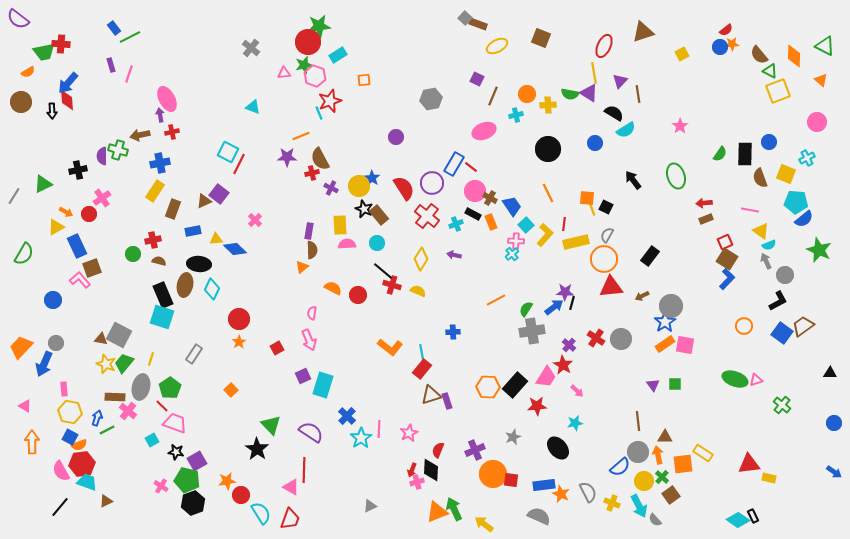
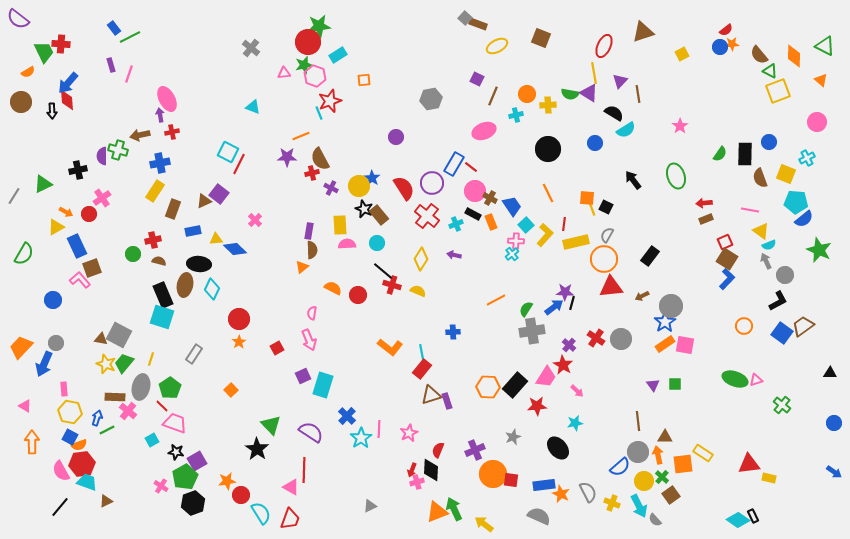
green trapezoid at (44, 52): rotated 105 degrees counterclockwise
green pentagon at (187, 480): moved 2 px left, 3 px up; rotated 30 degrees clockwise
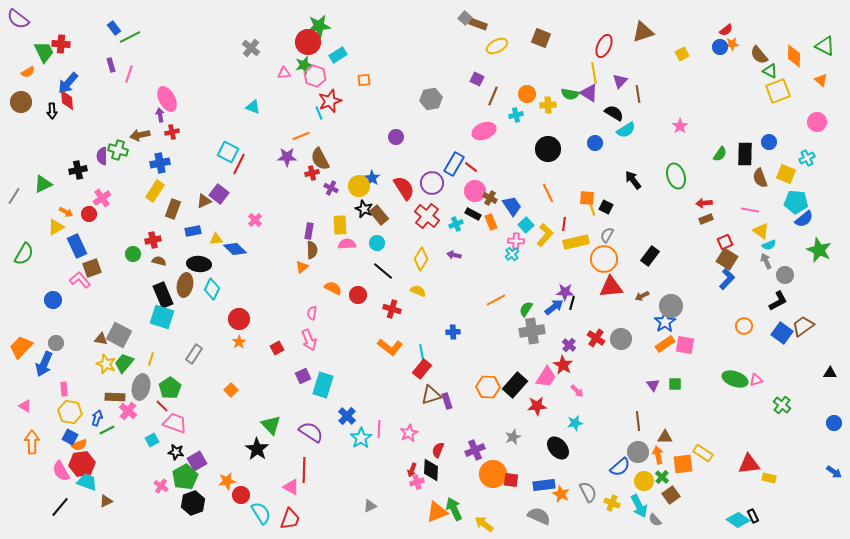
red cross at (392, 285): moved 24 px down
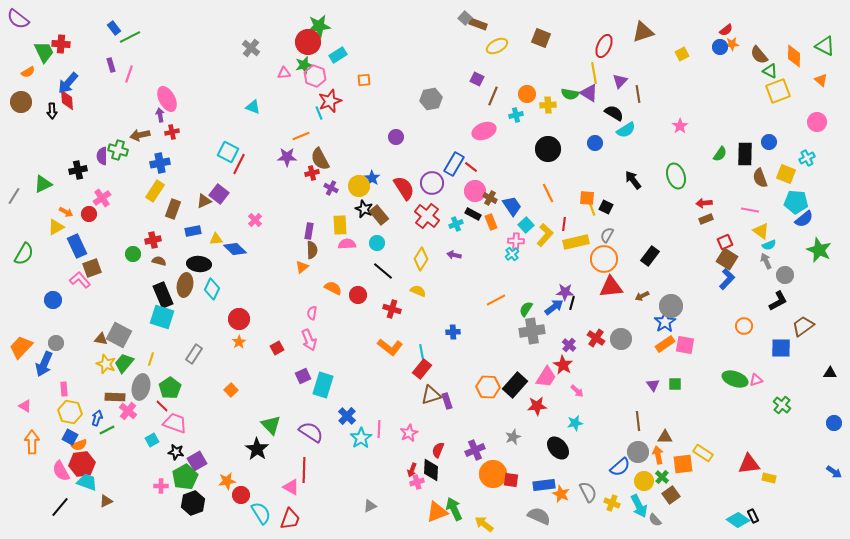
blue square at (782, 333): moved 1 px left, 15 px down; rotated 35 degrees counterclockwise
pink cross at (161, 486): rotated 32 degrees counterclockwise
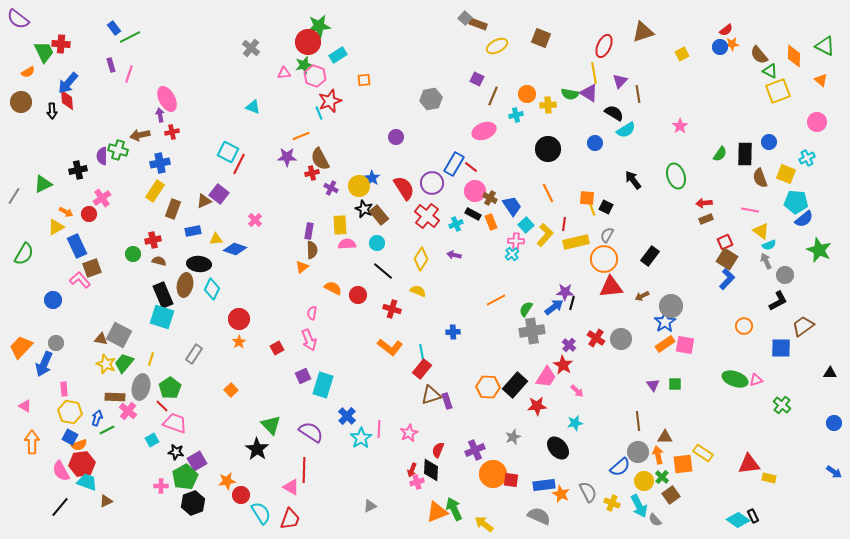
blue diamond at (235, 249): rotated 25 degrees counterclockwise
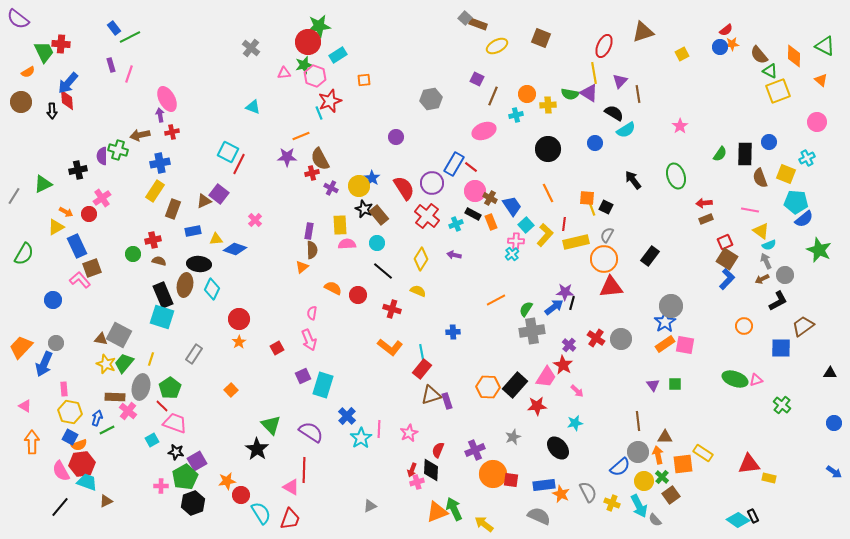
brown arrow at (642, 296): moved 120 px right, 17 px up
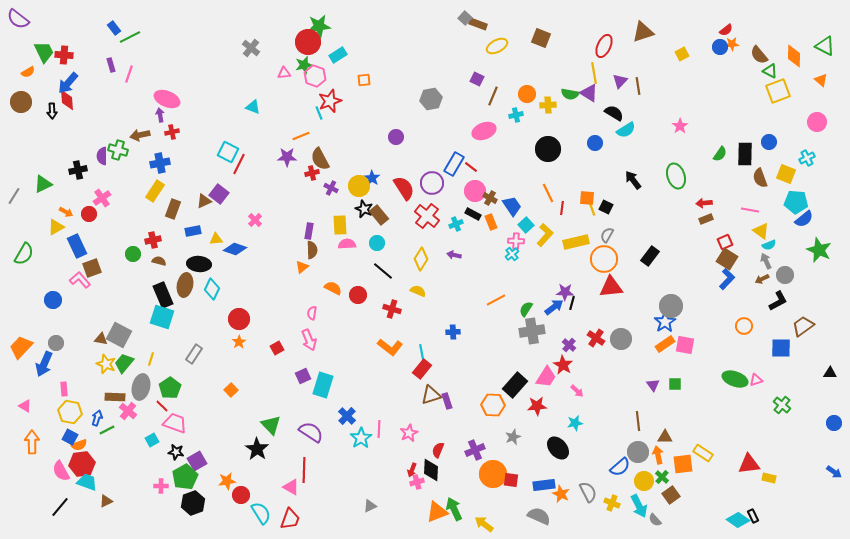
red cross at (61, 44): moved 3 px right, 11 px down
brown line at (638, 94): moved 8 px up
pink ellipse at (167, 99): rotated 40 degrees counterclockwise
red line at (564, 224): moved 2 px left, 16 px up
orange hexagon at (488, 387): moved 5 px right, 18 px down
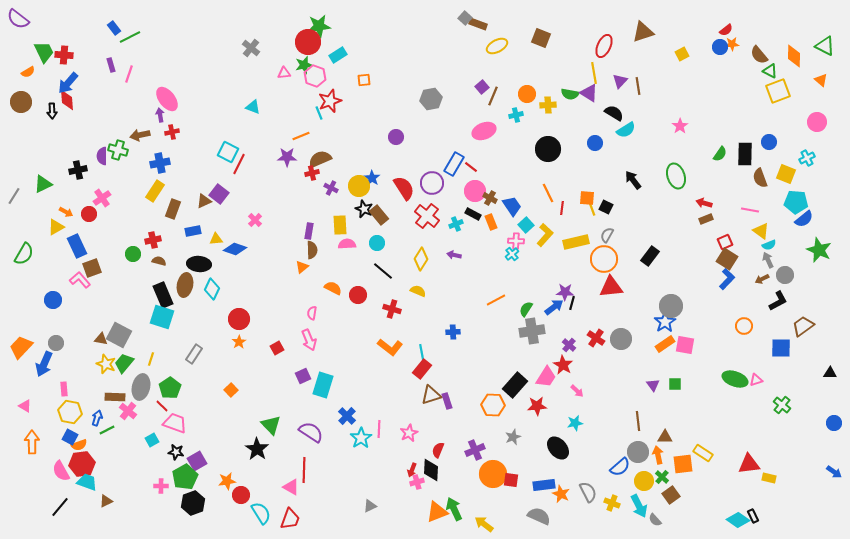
purple square at (477, 79): moved 5 px right, 8 px down; rotated 24 degrees clockwise
pink ellipse at (167, 99): rotated 30 degrees clockwise
brown semicircle at (320, 159): rotated 95 degrees clockwise
red arrow at (704, 203): rotated 21 degrees clockwise
gray arrow at (766, 261): moved 2 px right, 1 px up
